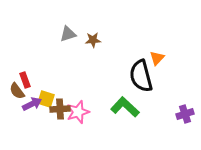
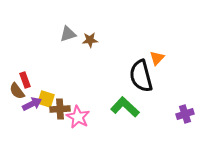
brown star: moved 3 px left
pink star: moved 5 px down; rotated 25 degrees counterclockwise
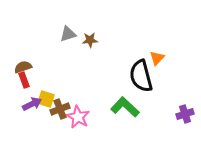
red rectangle: moved 1 px left
brown semicircle: moved 6 px right, 24 px up; rotated 108 degrees clockwise
brown cross: rotated 18 degrees counterclockwise
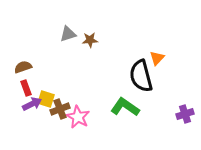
red rectangle: moved 2 px right, 8 px down
green L-shape: rotated 8 degrees counterclockwise
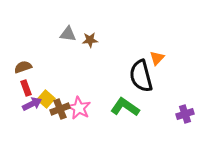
gray triangle: rotated 24 degrees clockwise
yellow square: rotated 24 degrees clockwise
pink star: moved 1 px right, 9 px up
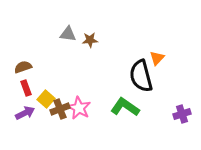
purple arrow: moved 7 px left, 9 px down
purple cross: moved 3 px left
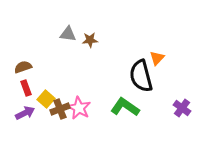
purple cross: moved 6 px up; rotated 36 degrees counterclockwise
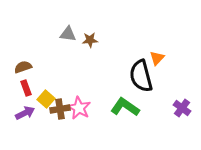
brown cross: rotated 12 degrees clockwise
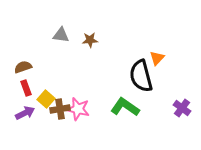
gray triangle: moved 7 px left, 1 px down
pink star: moved 1 px left, 1 px down; rotated 15 degrees counterclockwise
